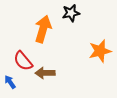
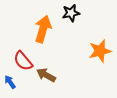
brown arrow: moved 1 px right, 2 px down; rotated 30 degrees clockwise
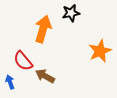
orange star: rotated 10 degrees counterclockwise
brown arrow: moved 1 px left, 1 px down
blue arrow: rotated 16 degrees clockwise
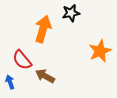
red semicircle: moved 1 px left, 1 px up
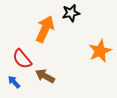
orange arrow: moved 2 px right; rotated 8 degrees clockwise
red semicircle: moved 1 px up
blue arrow: moved 4 px right; rotated 24 degrees counterclockwise
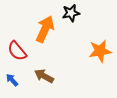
orange star: rotated 15 degrees clockwise
red semicircle: moved 5 px left, 8 px up
brown arrow: moved 1 px left
blue arrow: moved 2 px left, 2 px up
